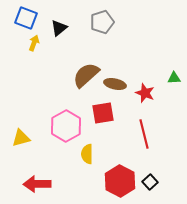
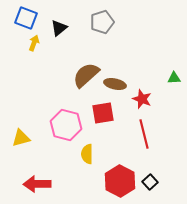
red star: moved 3 px left, 6 px down
pink hexagon: moved 1 px up; rotated 16 degrees counterclockwise
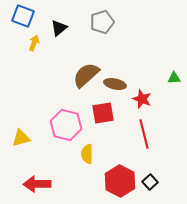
blue square: moved 3 px left, 2 px up
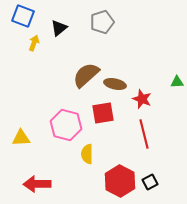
green triangle: moved 3 px right, 4 px down
yellow triangle: rotated 12 degrees clockwise
black square: rotated 14 degrees clockwise
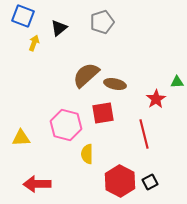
red star: moved 14 px right; rotated 18 degrees clockwise
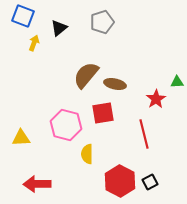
brown semicircle: rotated 8 degrees counterclockwise
